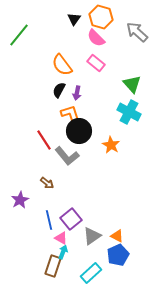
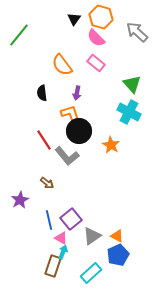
black semicircle: moved 17 px left, 3 px down; rotated 35 degrees counterclockwise
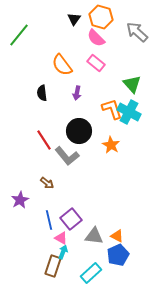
orange L-shape: moved 41 px right, 6 px up
gray triangle: moved 2 px right; rotated 42 degrees clockwise
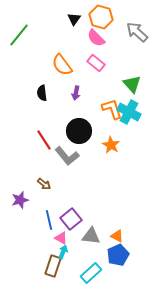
purple arrow: moved 1 px left
brown arrow: moved 3 px left, 1 px down
purple star: rotated 12 degrees clockwise
gray triangle: moved 3 px left
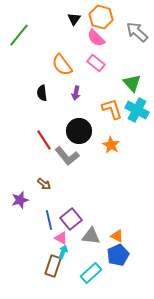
green triangle: moved 1 px up
cyan cross: moved 8 px right, 2 px up
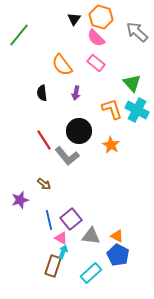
blue pentagon: rotated 20 degrees counterclockwise
